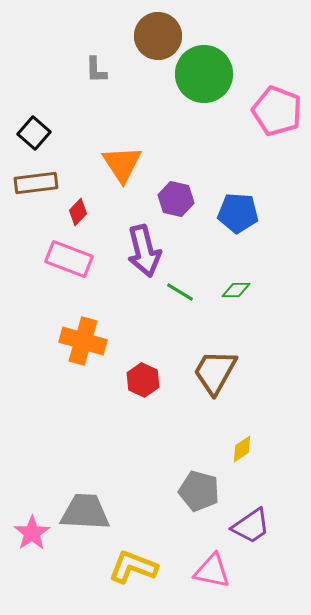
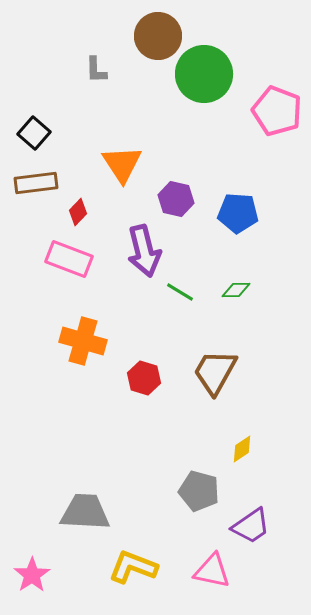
red hexagon: moved 1 px right, 2 px up; rotated 8 degrees counterclockwise
pink star: moved 42 px down
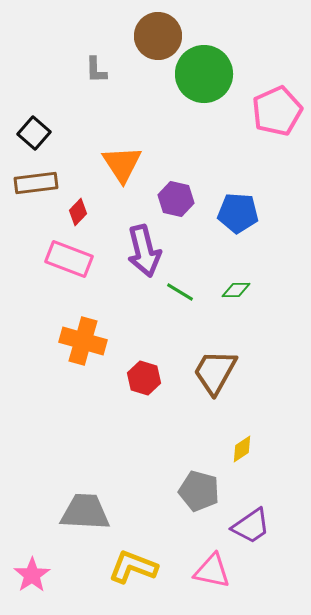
pink pentagon: rotated 27 degrees clockwise
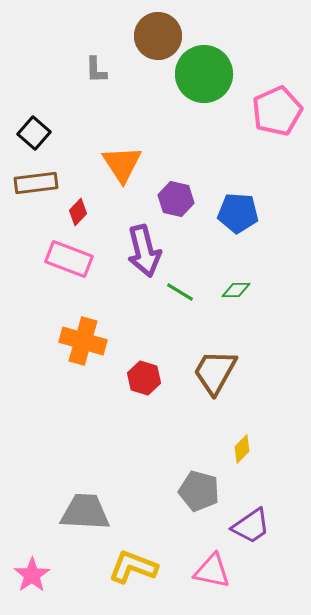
yellow diamond: rotated 12 degrees counterclockwise
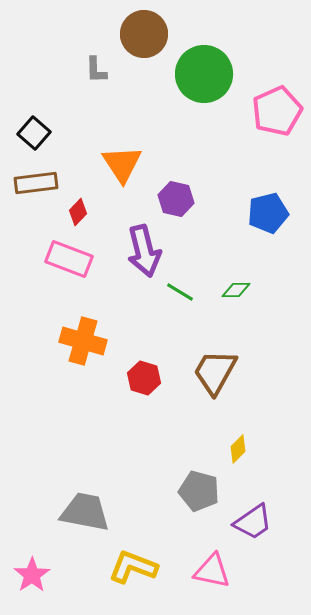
brown circle: moved 14 px left, 2 px up
blue pentagon: moved 30 px right; rotated 18 degrees counterclockwise
yellow diamond: moved 4 px left
gray trapezoid: rotated 8 degrees clockwise
purple trapezoid: moved 2 px right, 4 px up
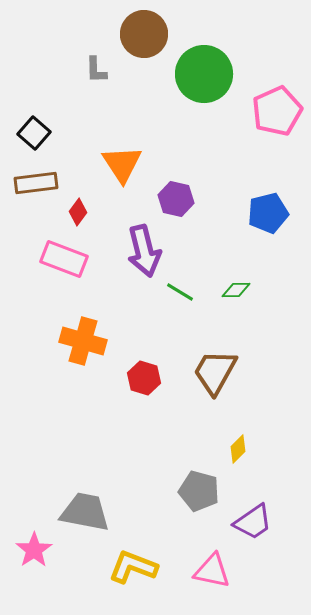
red diamond: rotated 8 degrees counterclockwise
pink rectangle: moved 5 px left
pink star: moved 2 px right, 25 px up
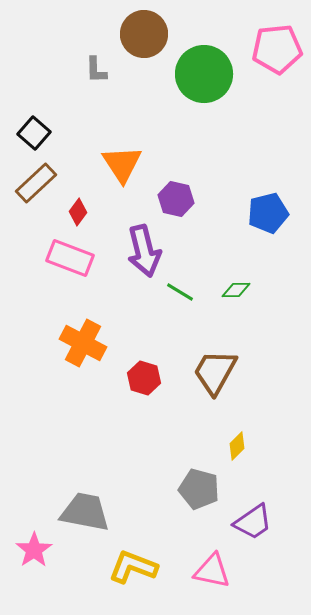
pink pentagon: moved 62 px up; rotated 18 degrees clockwise
brown rectangle: rotated 36 degrees counterclockwise
pink rectangle: moved 6 px right, 1 px up
orange cross: moved 2 px down; rotated 12 degrees clockwise
yellow diamond: moved 1 px left, 3 px up
gray pentagon: moved 2 px up
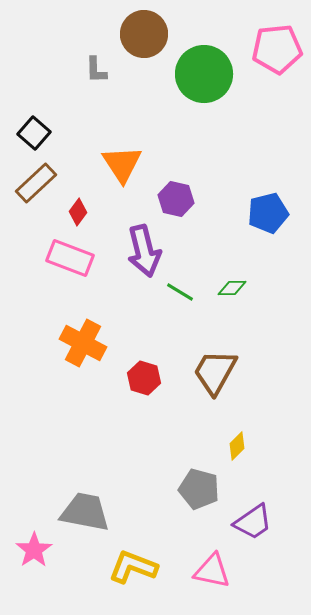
green diamond: moved 4 px left, 2 px up
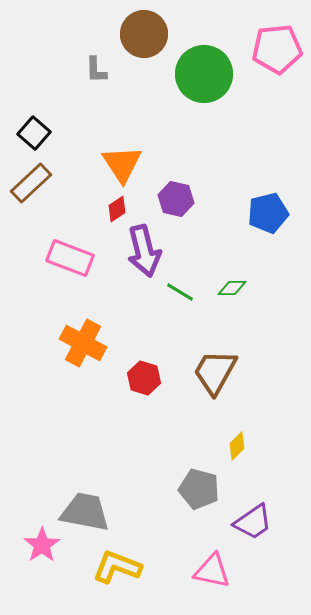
brown rectangle: moved 5 px left
red diamond: moved 39 px right, 3 px up; rotated 20 degrees clockwise
pink star: moved 8 px right, 5 px up
yellow L-shape: moved 16 px left
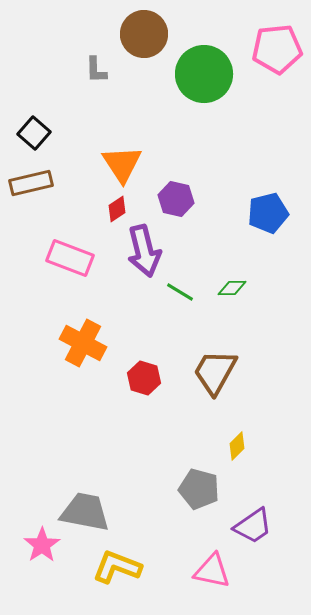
brown rectangle: rotated 30 degrees clockwise
purple trapezoid: moved 4 px down
